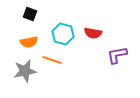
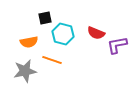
black square: moved 15 px right, 4 px down; rotated 32 degrees counterclockwise
red semicircle: moved 3 px right; rotated 12 degrees clockwise
purple L-shape: moved 10 px up
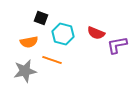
black square: moved 4 px left; rotated 32 degrees clockwise
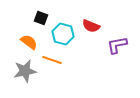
red semicircle: moved 5 px left, 7 px up
orange semicircle: rotated 132 degrees counterclockwise
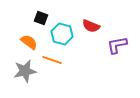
cyan hexagon: moved 1 px left
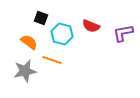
purple L-shape: moved 6 px right, 12 px up
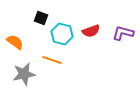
red semicircle: moved 5 px down; rotated 42 degrees counterclockwise
purple L-shape: rotated 25 degrees clockwise
orange semicircle: moved 14 px left
gray star: moved 1 px left, 3 px down
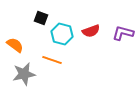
orange semicircle: moved 3 px down
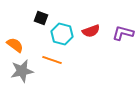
gray star: moved 2 px left, 3 px up
